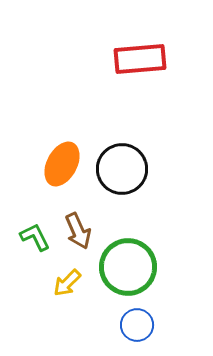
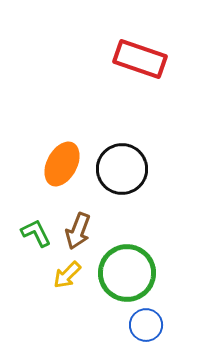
red rectangle: rotated 24 degrees clockwise
brown arrow: rotated 45 degrees clockwise
green L-shape: moved 1 px right, 4 px up
green circle: moved 1 px left, 6 px down
yellow arrow: moved 8 px up
blue circle: moved 9 px right
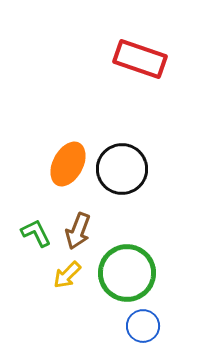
orange ellipse: moved 6 px right
blue circle: moved 3 px left, 1 px down
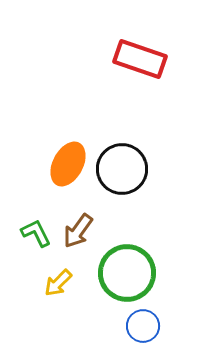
brown arrow: rotated 15 degrees clockwise
yellow arrow: moved 9 px left, 8 px down
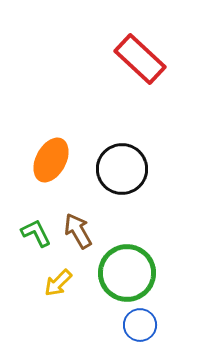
red rectangle: rotated 24 degrees clockwise
orange ellipse: moved 17 px left, 4 px up
brown arrow: rotated 114 degrees clockwise
blue circle: moved 3 px left, 1 px up
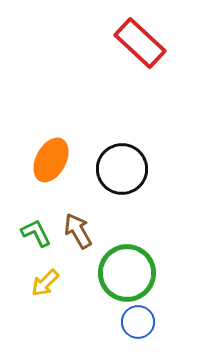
red rectangle: moved 16 px up
yellow arrow: moved 13 px left
blue circle: moved 2 px left, 3 px up
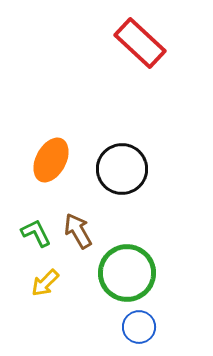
blue circle: moved 1 px right, 5 px down
